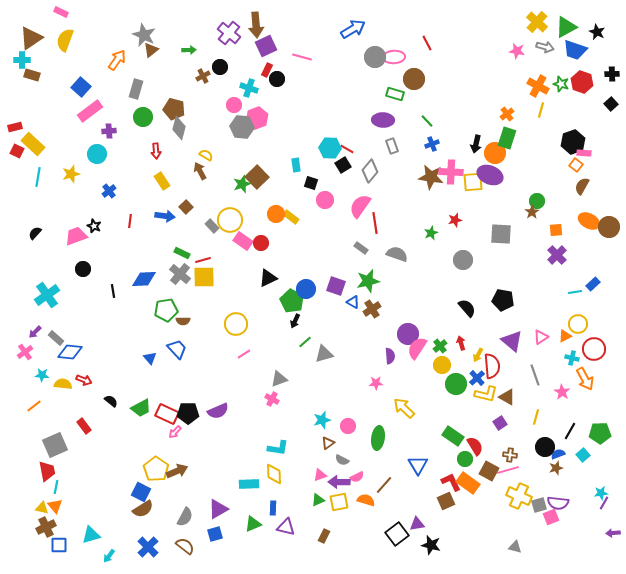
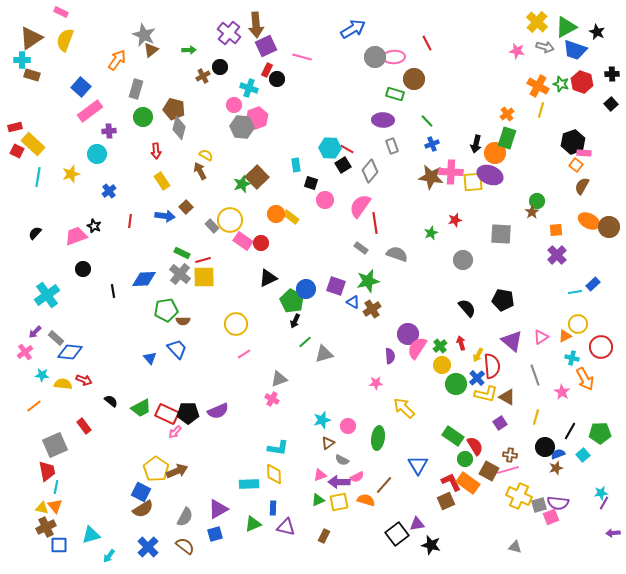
red circle at (594, 349): moved 7 px right, 2 px up
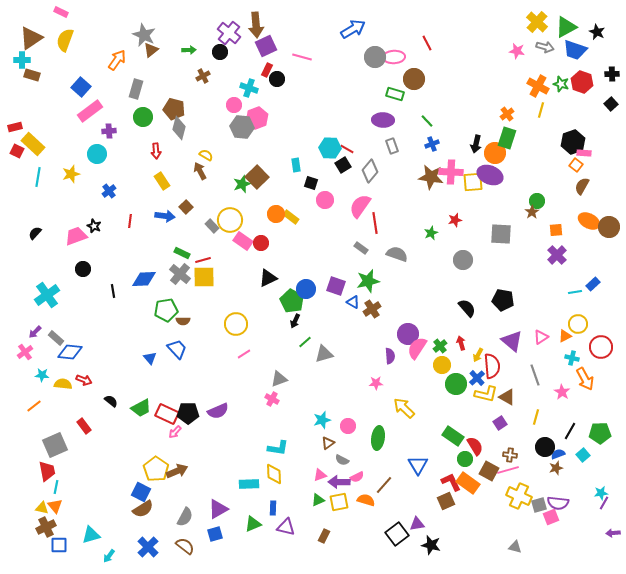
black circle at (220, 67): moved 15 px up
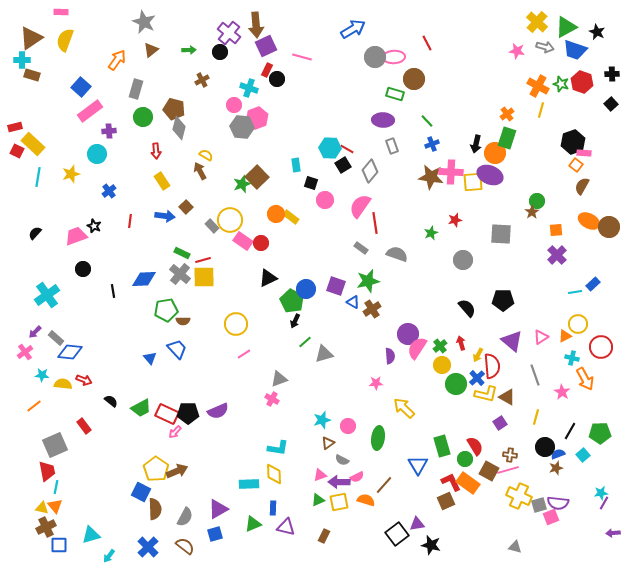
pink rectangle at (61, 12): rotated 24 degrees counterclockwise
gray star at (144, 35): moved 13 px up
brown cross at (203, 76): moved 1 px left, 4 px down
black pentagon at (503, 300): rotated 10 degrees counterclockwise
green rectangle at (453, 436): moved 11 px left, 10 px down; rotated 40 degrees clockwise
brown semicircle at (143, 509): moved 12 px right; rotated 60 degrees counterclockwise
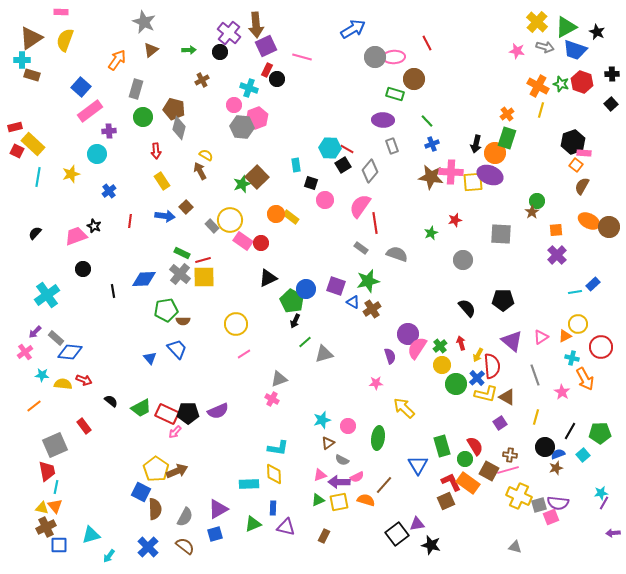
purple semicircle at (390, 356): rotated 14 degrees counterclockwise
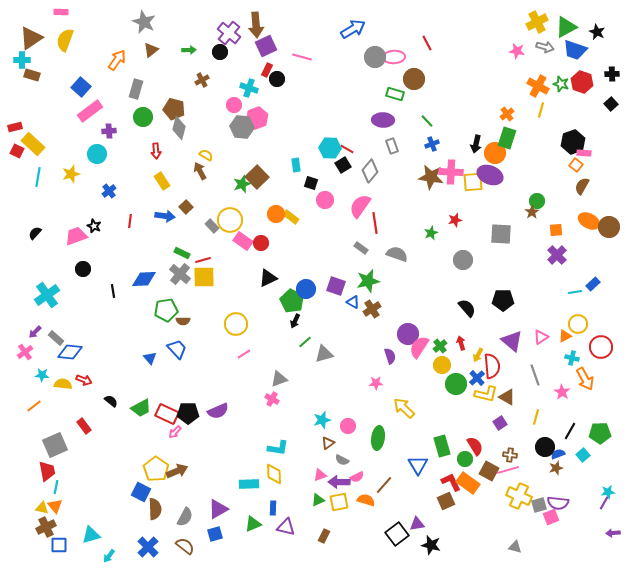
yellow cross at (537, 22): rotated 20 degrees clockwise
pink semicircle at (417, 348): moved 2 px right, 1 px up
cyan star at (601, 493): moved 7 px right, 1 px up
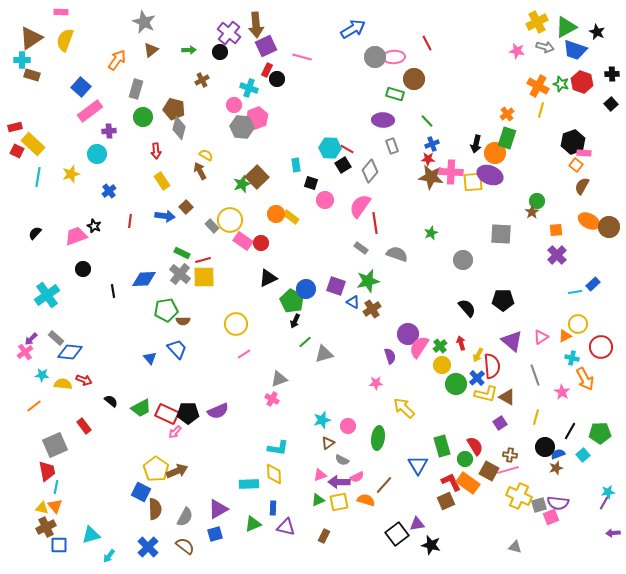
red star at (455, 220): moved 27 px left, 61 px up; rotated 16 degrees clockwise
purple arrow at (35, 332): moved 4 px left, 7 px down
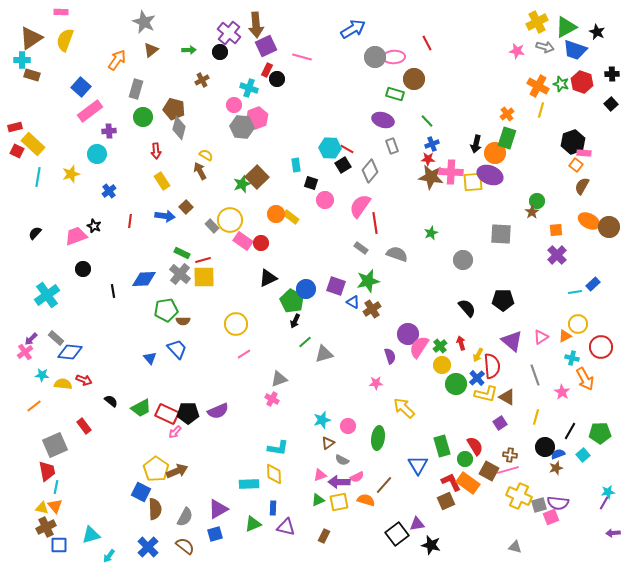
purple ellipse at (383, 120): rotated 15 degrees clockwise
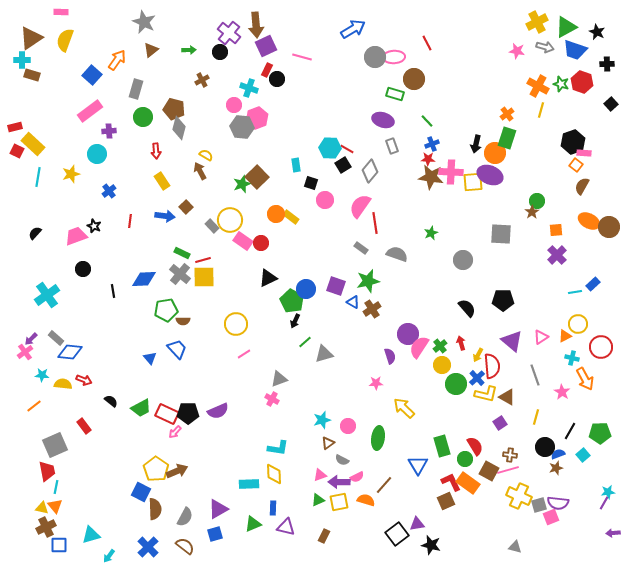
black cross at (612, 74): moved 5 px left, 10 px up
blue square at (81, 87): moved 11 px right, 12 px up
